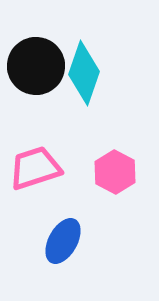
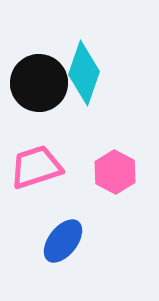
black circle: moved 3 px right, 17 px down
pink trapezoid: moved 1 px right, 1 px up
blue ellipse: rotated 9 degrees clockwise
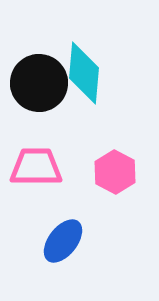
cyan diamond: rotated 14 degrees counterclockwise
pink trapezoid: rotated 18 degrees clockwise
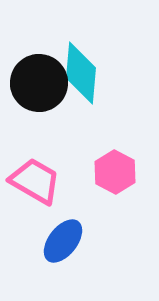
cyan diamond: moved 3 px left
pink trapezoid: moved 1 px left, 14 px down; rotated 30 degrees clockwise
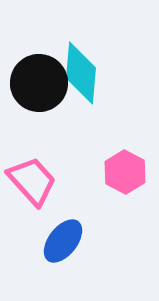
pink hexagon: moved 10 px right
pink trapezoid: moved 3 px left; rotated 18 degrees clockwise
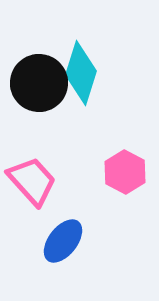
cyan diamond: rotated 12 degrees clockwise
